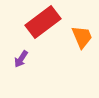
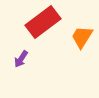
orange trapezoid: rotated 125 degrees counterclockwise
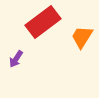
purple arrow: moved 5 px left
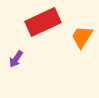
red rectangle: rotated 12 degrees clockwise
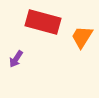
red rectangle: rotated 40 degrees clockwise
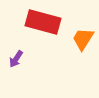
orange trapezoid: moved 1 px right, 2 px down
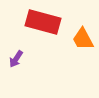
orange trapezoid: rotated 60 degrees counterclockwise
